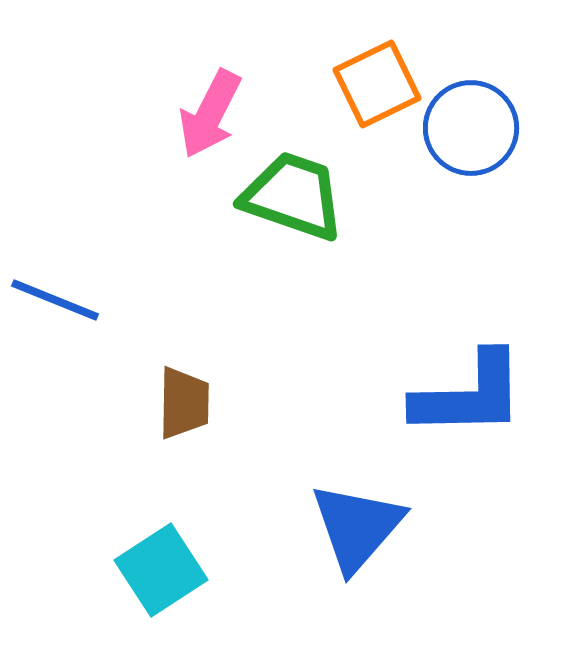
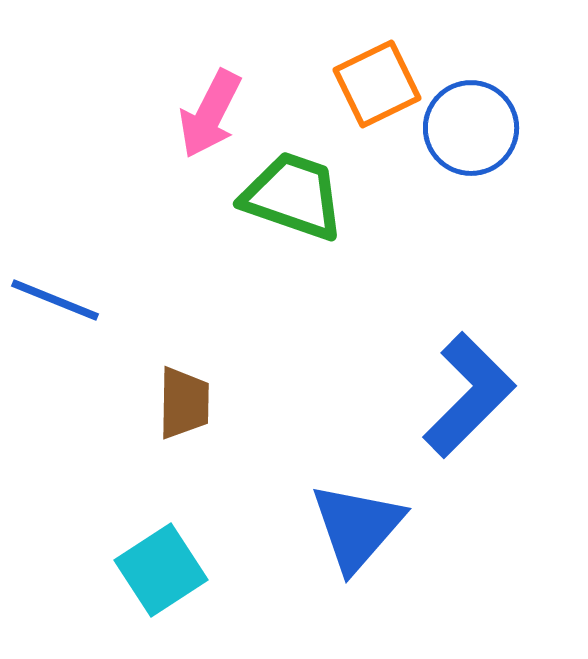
blue L-shape: rotated 44 degrees counterclockwise
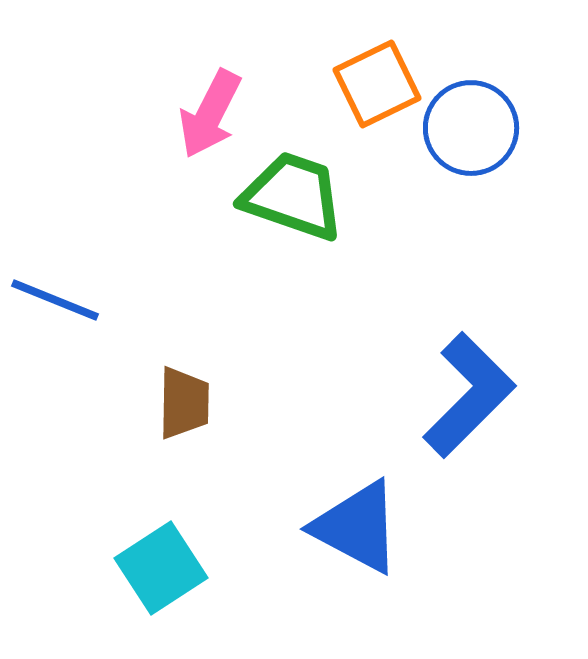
blue triangle: rotated 43 degrees counterclockwise
cyan square: moved 2 px up
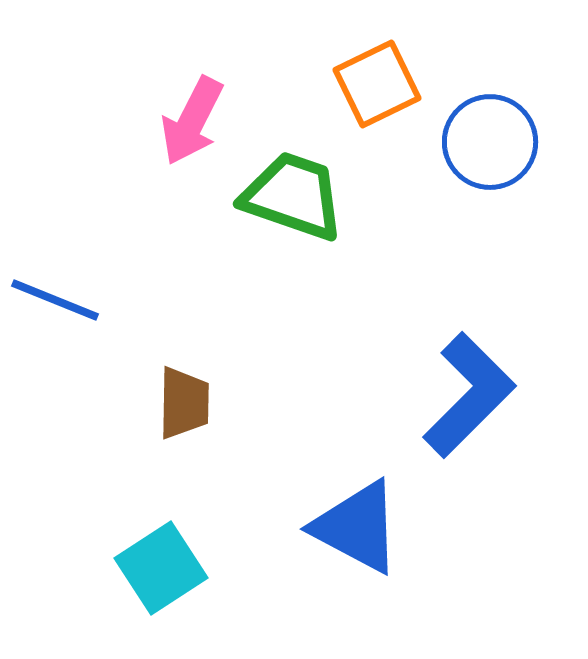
pink arrow: moved 18 px left, 7 px down
blue circle: moved 19 px right, 14 px down
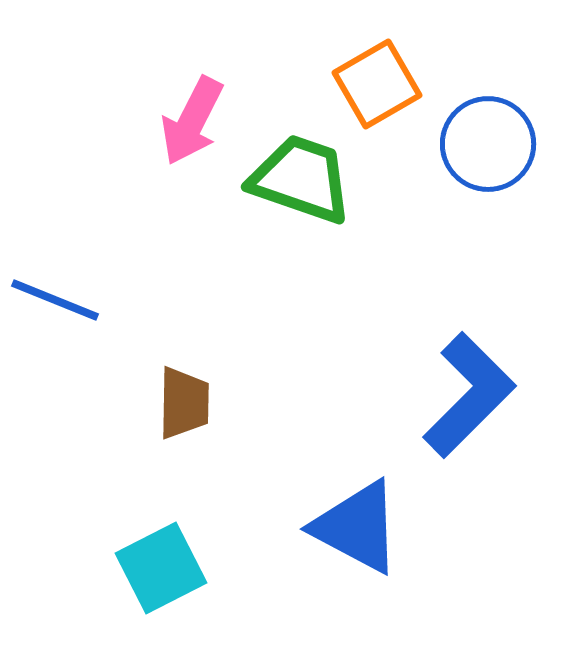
orange square: rotated 4 degrees counterclockwise
blue circle: moved 2 px left, 2 px down
green trapezoid: moved 8 px right, 17 px up
cyan square: rotated 6 degrees clockwise
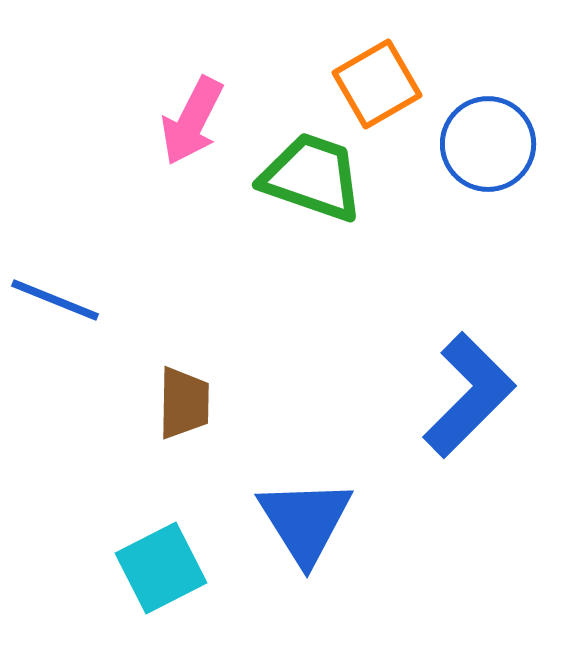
green trapezoid: moved 11 px right, 2 px up
blue triangle: moved 52 px left, 6 px up; rotated 30 degrees clockwise
